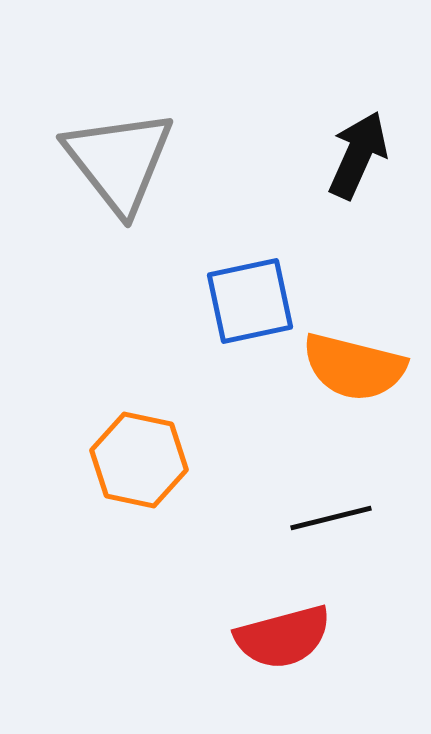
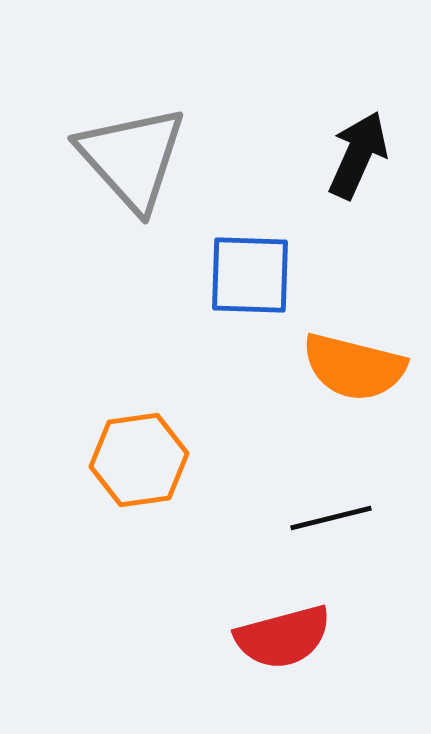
gray triangle: moved 13 px right, 3 px up; rotated 4 degrees counterclockwise
blue square: moved 26 px up; rotated 14 degrees clockwise
orange hexagon: rotated 20 degrees counterclockwise
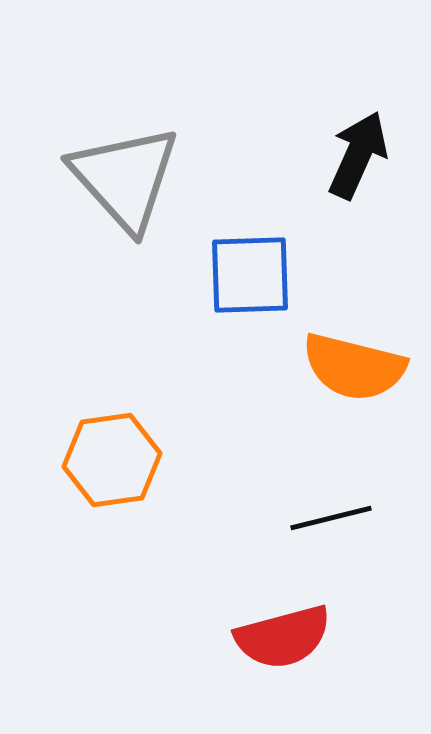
gray triangle: moved 7 px left, 20 px down
blue square: rotated 4 degrees counterclockwise
orange hexagon: moved 27 px left
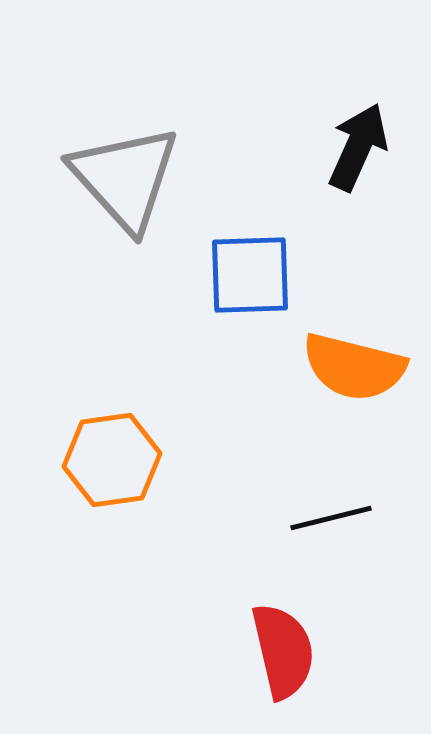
black arrow: moved 8 px up
red semicircle: moved 14 px down; rotated 88 degrees counterclockwise
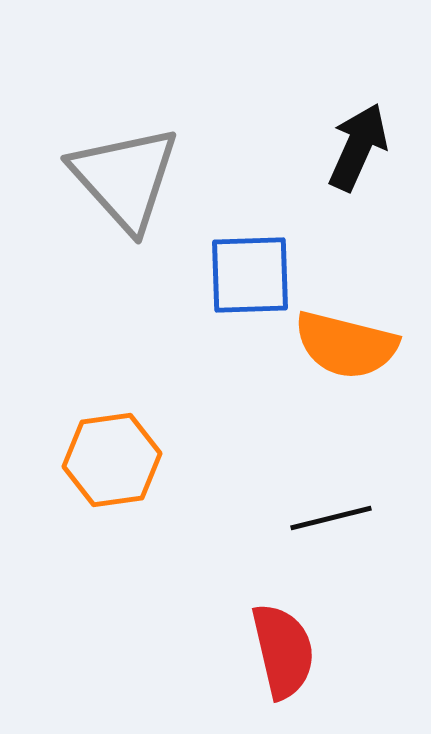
orange semicircle: moved 8 px left, 22 px up
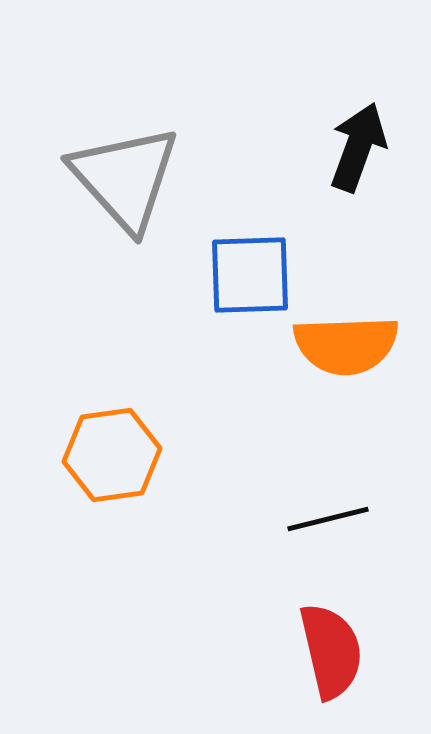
black arrow: rotated 4 degrees counterclockwise
orange semicircle: rotated 16 degrees counterclockwise
orange hexagon: moved 5 px up
black line: moved 3 px left, 1 px down
red semicircle: moved 48 px right
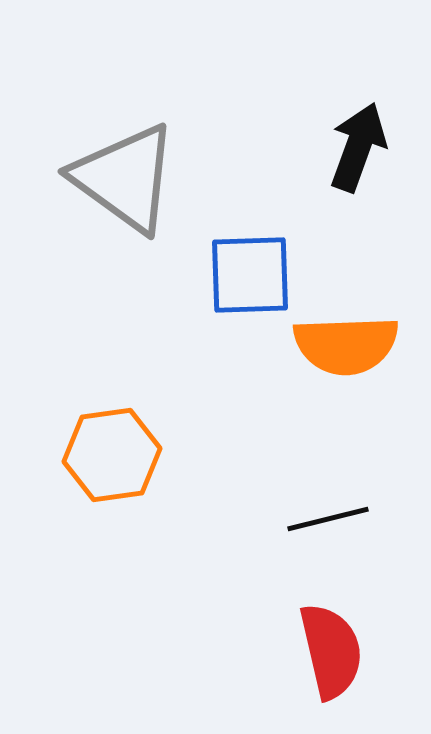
gray triangle: rotated 12 degrees counterclockwise
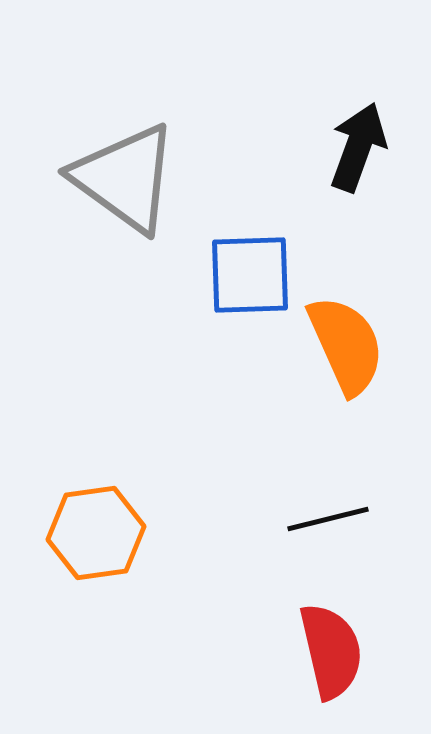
orange semicircle: rotated 112 degrees counterclockwise
orange hexagon: moved 16 px left, 78 px down
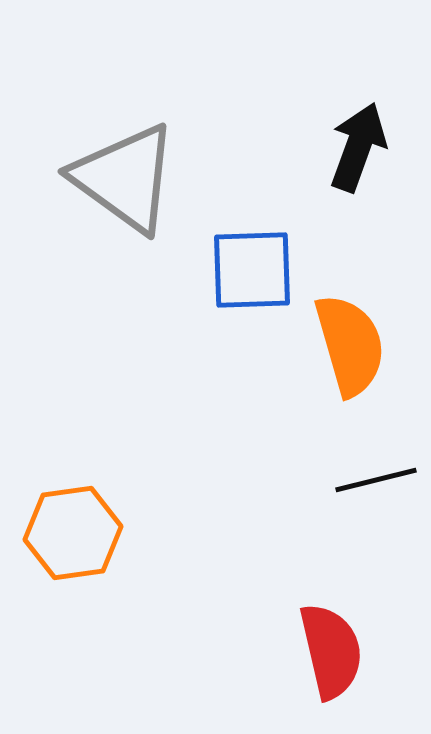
blue square: moved 2 px right, 5 px up
orange semicircle: moved 4 px right; rotated 8 degrees clockwise
black line: moved 48 px right, 39 px up
orange hexagon: moved 23 px left
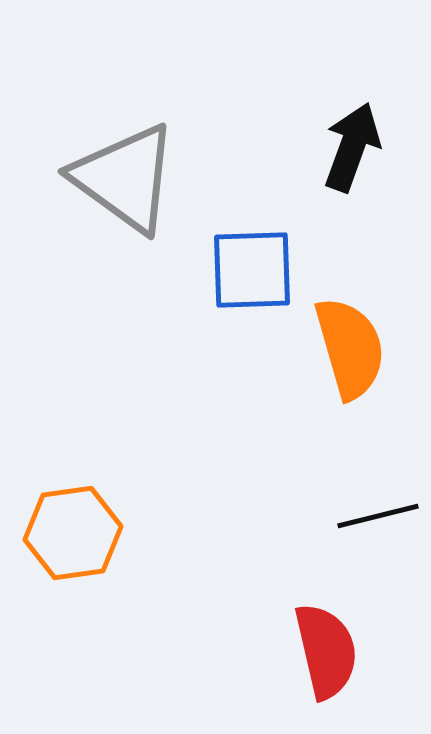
black arrow: moved 6 px left
orange semicircle: moved 3 px down
black line: moved 2 px right, 36 px down
red semicircle: moved 5 px left
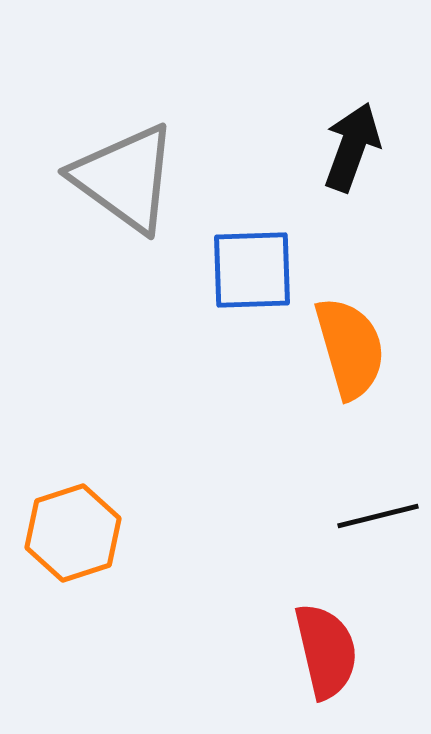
orange hexagon: rotated 10 degrees counterclockwise
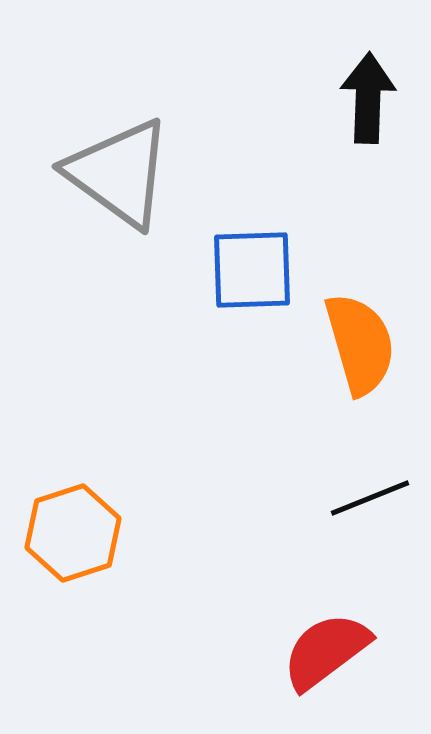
black arrow: moved 16 px right, 49 px up; rotated 18 degrees counterclockwise
gray triangle: moved 6 px left, 5 px up
orange semicircle: moved 10 px right, 4 px up
black line: moved 8 px left, 18 px up; rotated 8 degrees counterclockwise
red semicircle: rotated 114 degrees counterclockwise
